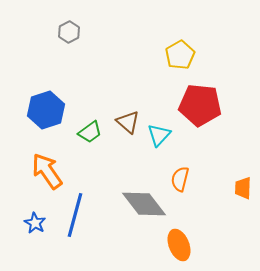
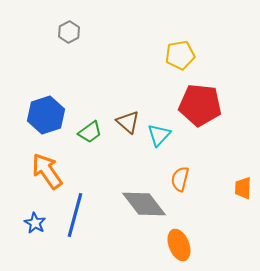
yellow pentagon: rotated 20 degrees clockwise
blue hexagon: moved 5 px down
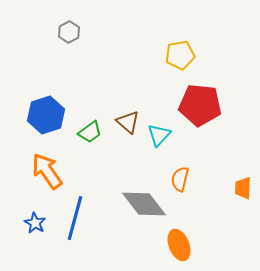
blue line: moved 3 px down
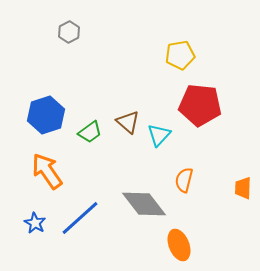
orange semicircle: moved 4 px right, 1 px down
blue line: moved 5 px right; rotated 33 degrees clockwise
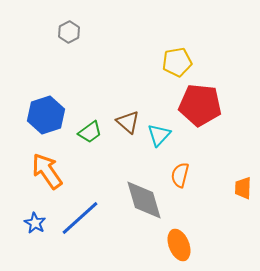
yellow pentagon: moved 3 px left, 7 px down
orange semicircle: moved 4 px left, 5 px up
gray diamond: moved 4 px up; rotated 21 degrees clockwise
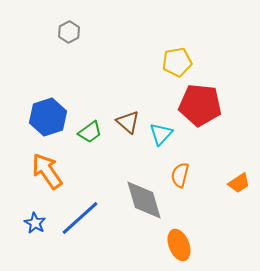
blue hexagon: moved 2 px right, 2 px down
cyan triangle: moved 2 px right, 1 px up
orange trapezoid: moved 4 px left, 5 px up; rotated 125 degrees counterclockwise
